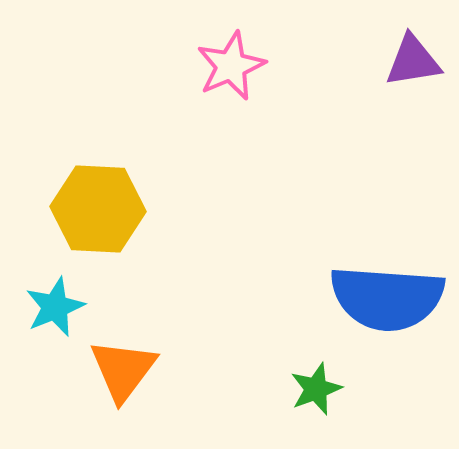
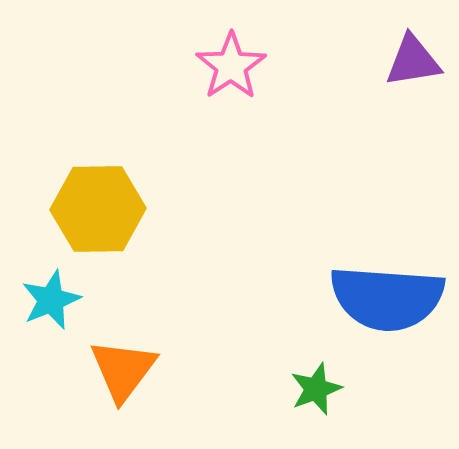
pink star: rotated 10 degrees counterclockwise
yellow hexagon: rotated 4 degrees counterclockwise
cyan star: moved 4 px left, 7 px up
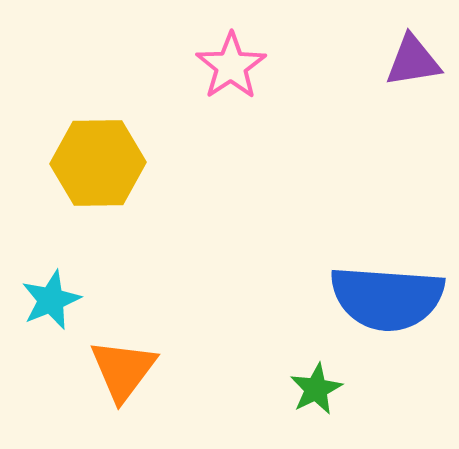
yellow hexagon: moved 46 px up
green star: rotated 6 degrees counterclockwise
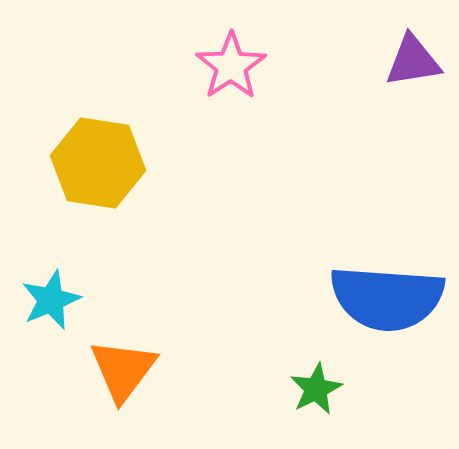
yellow hexagon: rotated 10 degrees clockwise
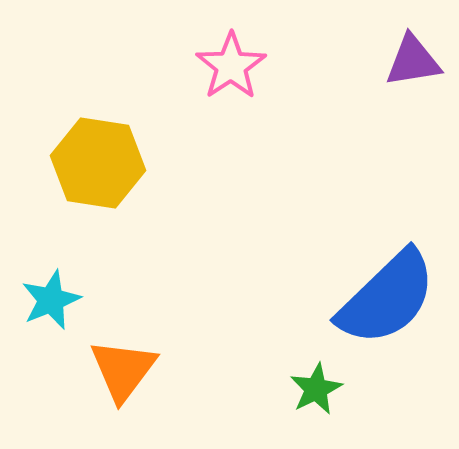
blue semicircle: rotated 48 degrees counterclockwise
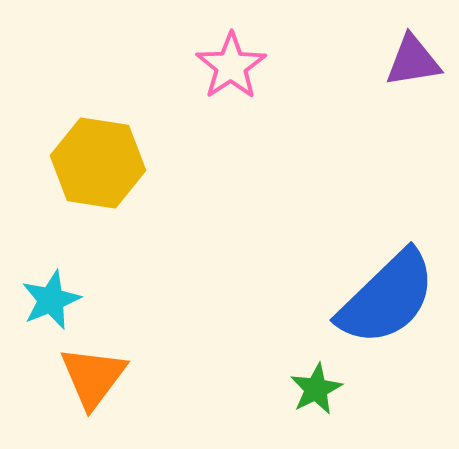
orange triangle: moved 30 px left, 7 px down
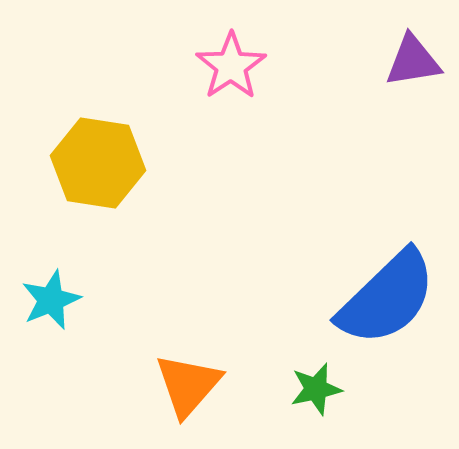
orange triangle: moved 95 px right, 8 px down; rotated 4 degrees clockwise
green star: rotated 14 degrees clockwise
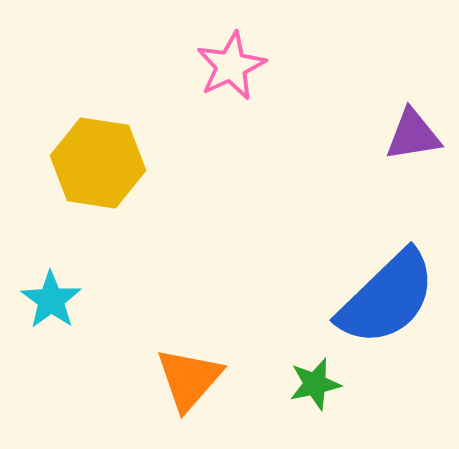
purple triangle: moved 74 px down
pink star: rotated 8 degrees clockwise
cyan star: rotated 14 degrees counterclockwise
orange triangle: moved 1 px right, 6 px up
green star: moved 1 px left, 5 px up
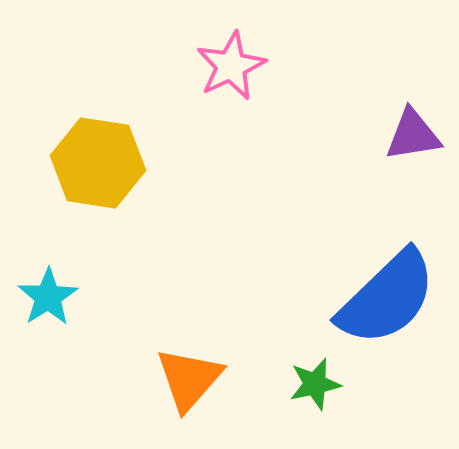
cyan star: moved 3 px left, 3 px up; rotated 4 degrees clockwise
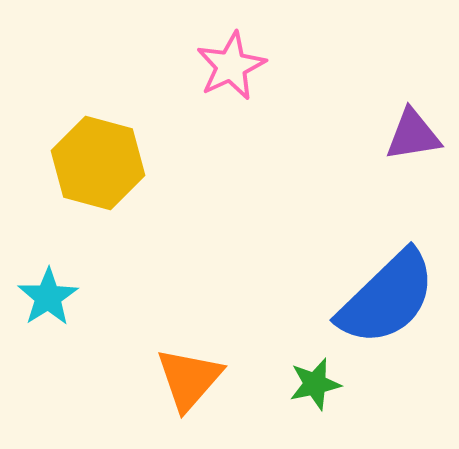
yellow hexagon: rotated 6 degrees clockwise
